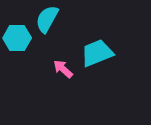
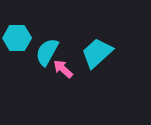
cyan semicircle: moved 33 px down
cyan trapezoid: rotated 20 degrees counterclockwise
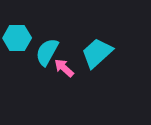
pink arrow: moved 1 px right, 1 px up
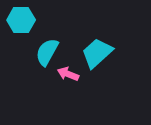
cyan hexagon: moved 4 px right, 18 px up
pink arrow: moved 4 px right, 6 px down; rotated 20 degrees counterclockwise
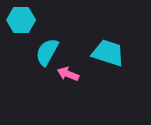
cyan trapezoid: moved 11 px right; rotated 60 degrees clockwise
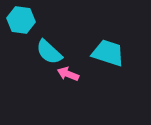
cyan hexagon: rotated 8 degrees clockwise
cyan semicircle: moved 2 px right; rotated 76 degrees counterclockwise
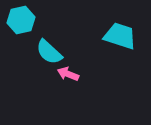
cyan hexagon: rotated 20 degrees counterclockwise
cyan trapezoid: moved 12 px right, 17 px up
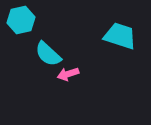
cyan semicircle: moved 1 px left, 2 px down
pink arrow: rotated 40 degrees counterclockwise
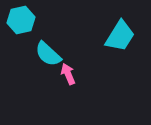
cyan trapezoid: rotated 104 degrees clockwise
pink arrow: rotated 85 degrees clockwise
